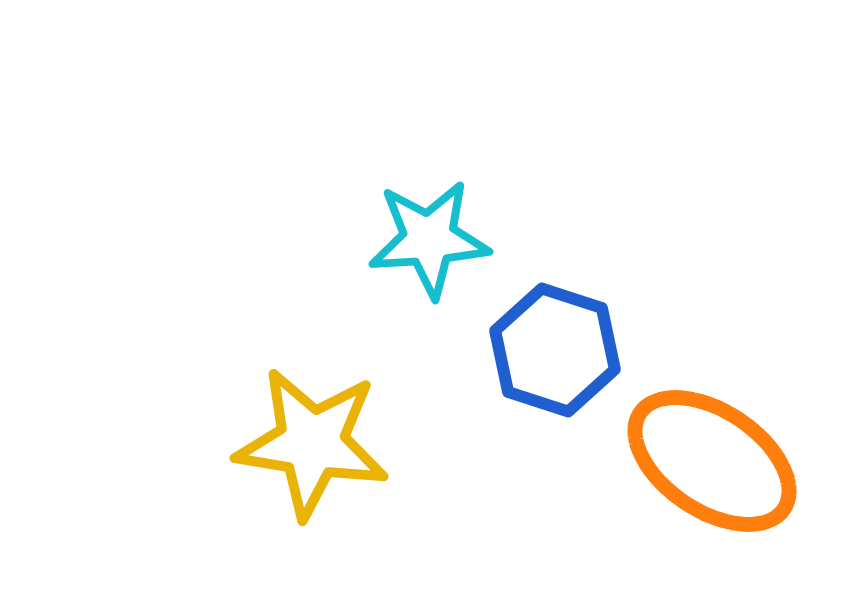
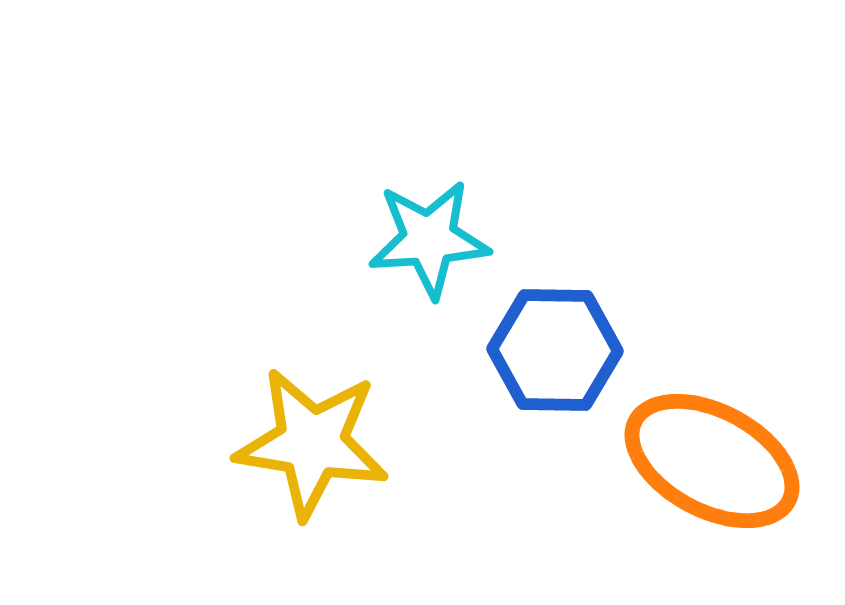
blue hexagon: rotated 17 degrees counterclockwise
orange ellipse: rotated 6 degrees counterclockwise
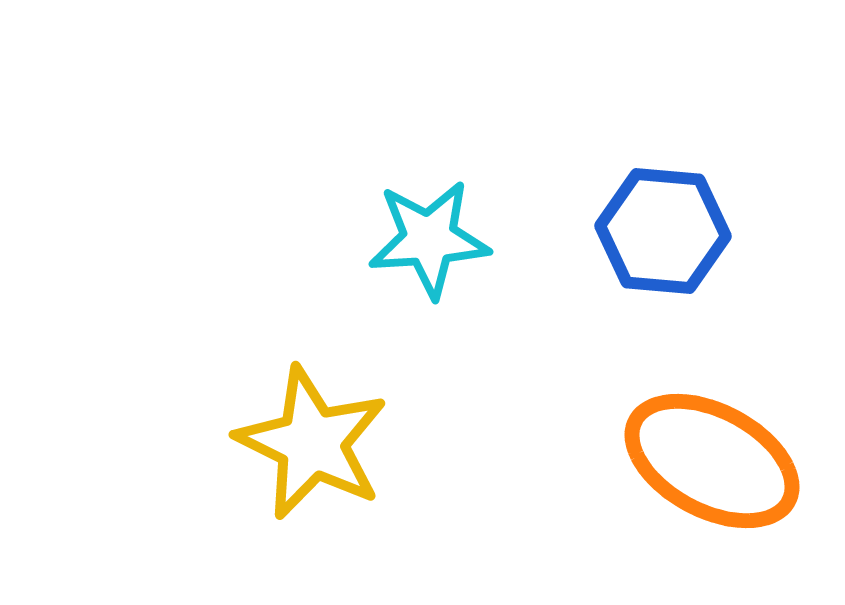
blue hexagon: moved 108 px right, 119 px up; rotated 4 degrees clockwise
yellow star: rotated 17 degrees clockwise
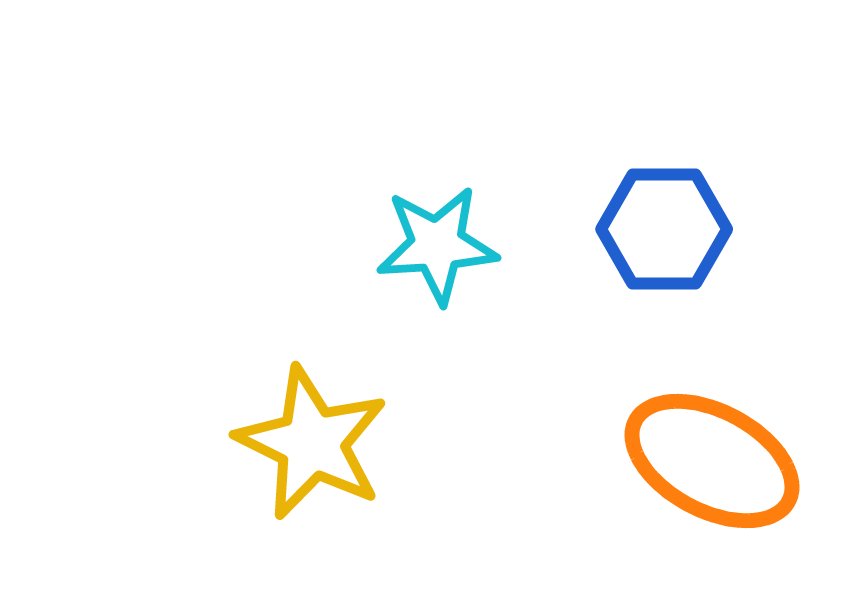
blue hexagon: moved 1 px right, 2 px up; rotated 5 degrees counterclockwise
cyan star: moved 8 px right, 6 px down
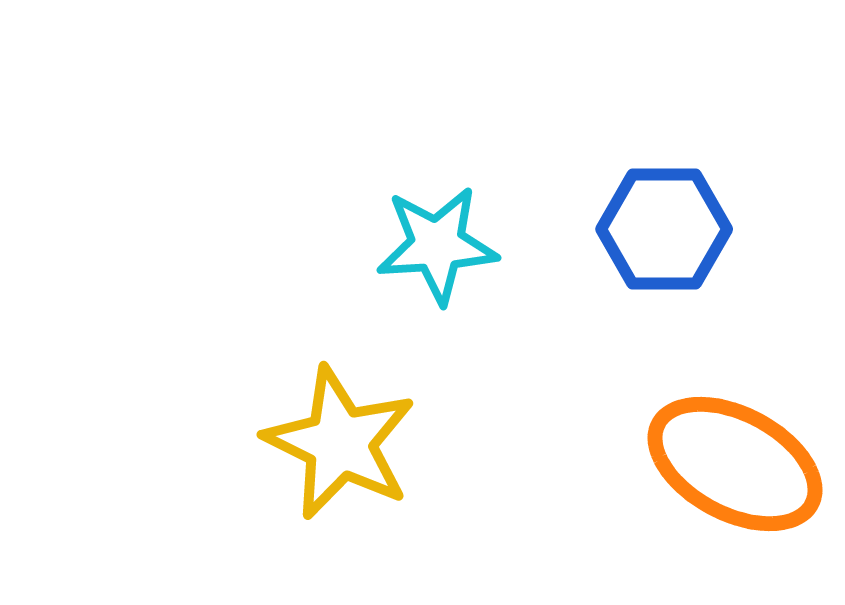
yellow star: moved 28 px right
orange ellipse: moved 23 px right, 3 px down
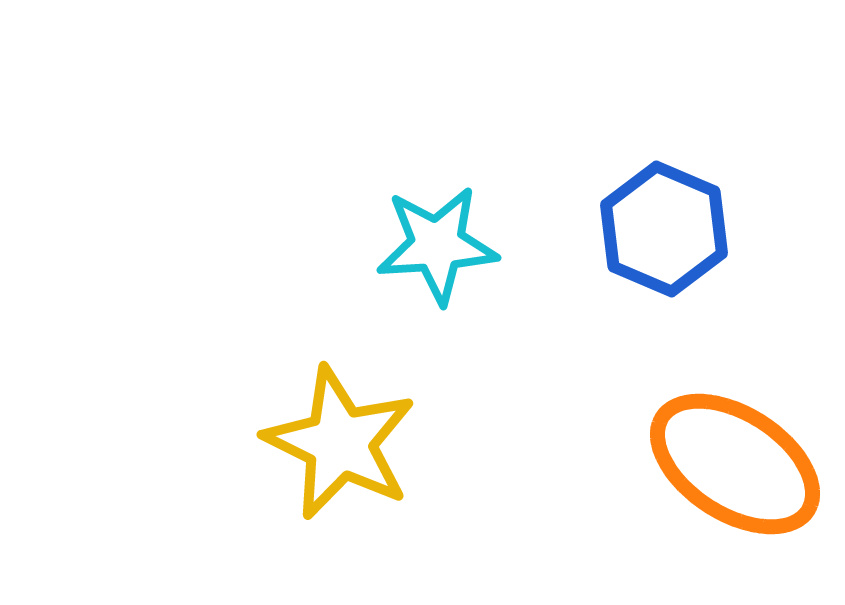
blue hexagon: rotated 23 degrees clockwise
orange ellipse: rotated 5 degrees clockwise
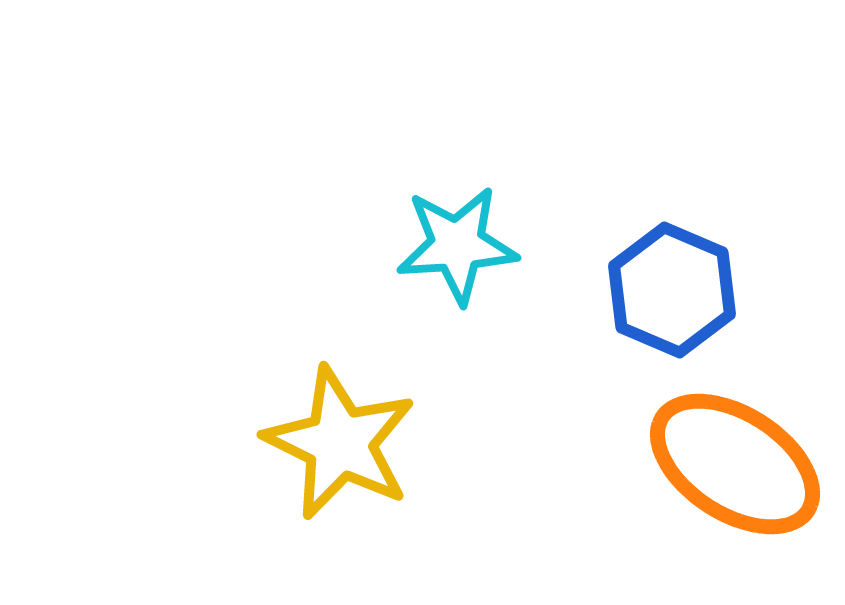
blue hexagon: moved 8 px right, 61 px down
cyan star: moved 20 px right
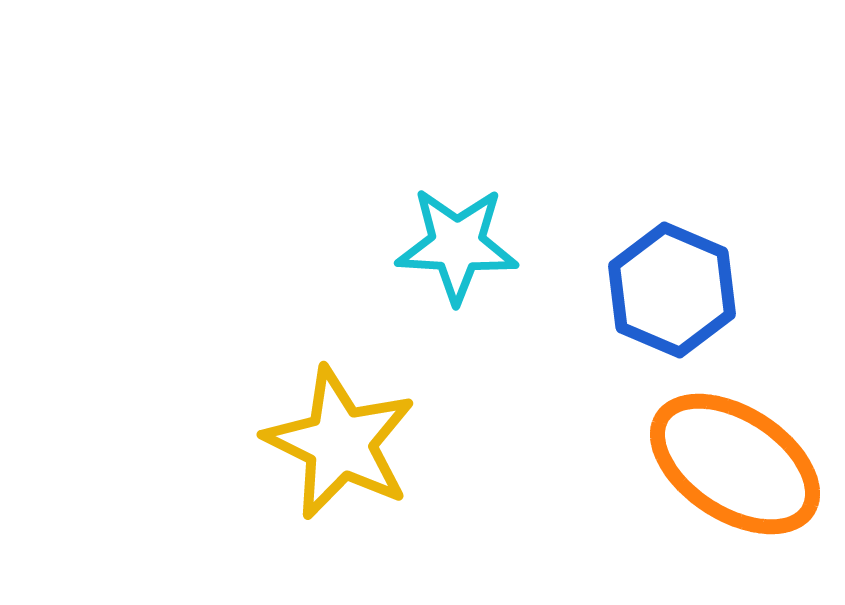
cyan star: rotated 7 degrees clockwise
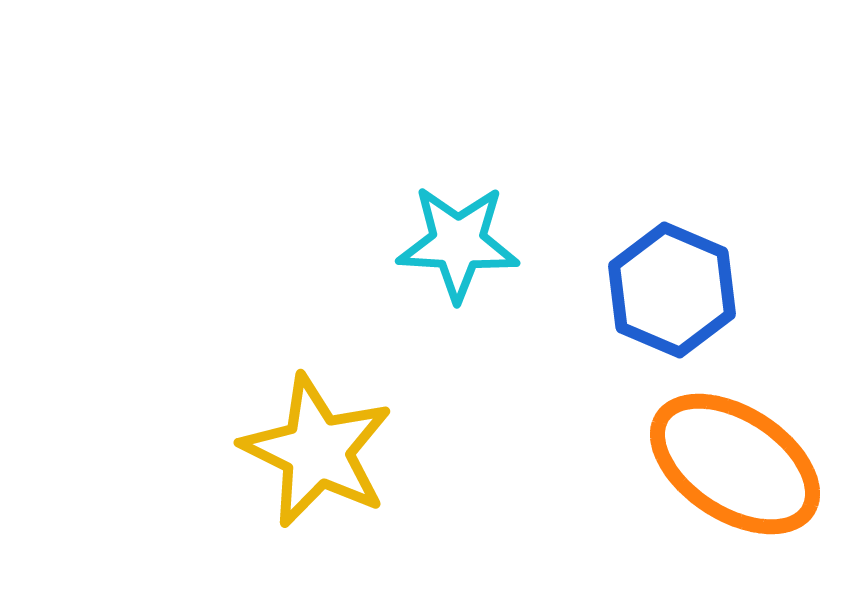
cyan star: moved 1 px right, 2 px up
yellow star: moved 23 px left, 8 px down
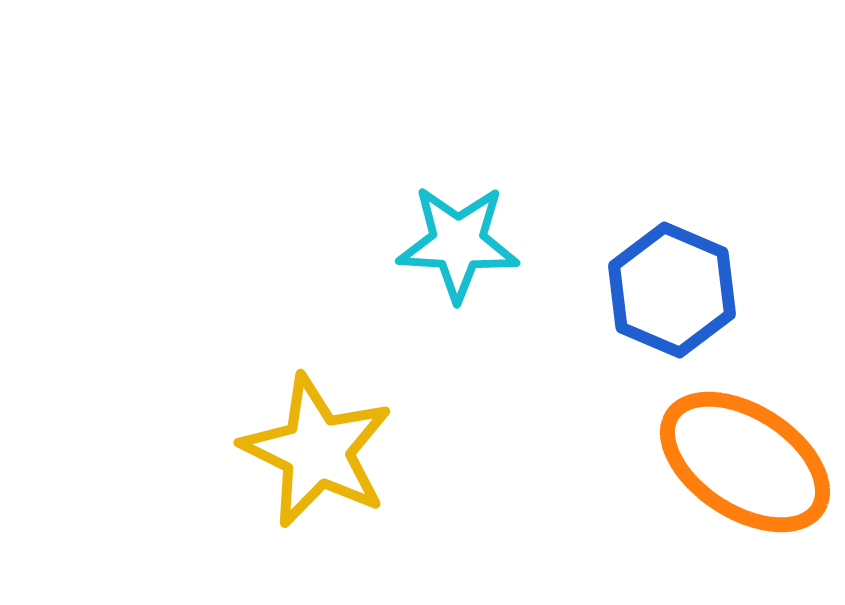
orange ellipse: moved 10 px right, 2 px up
